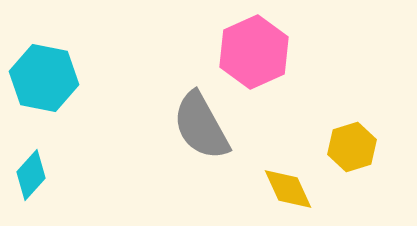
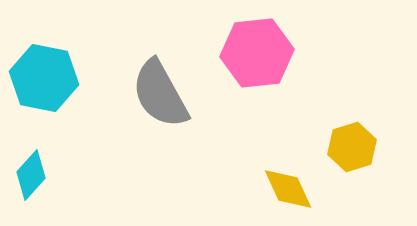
pink hexagon: moved 3 px right, 1 px down; rotated 18 degrees clockwise
gray semicircle: moved 41 px left, 32 px up
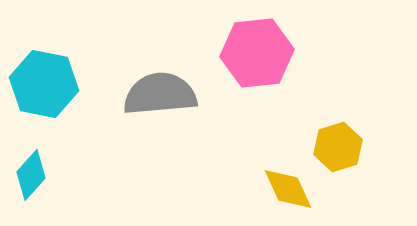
cyan hexagon: moved 6 px down
gray semicircle: rotated 114 degrees clockwise
yellow hexagon: moved 14 px left
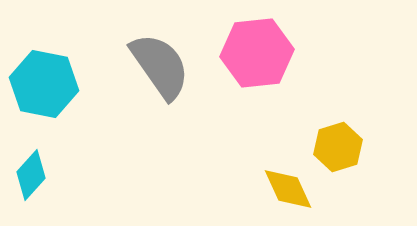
gray semicircle: moved 28 px up; rotated 60 degrees clockwise
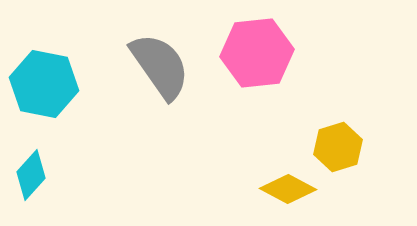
yellow diamond: rotated 38 degrees counterclockwise
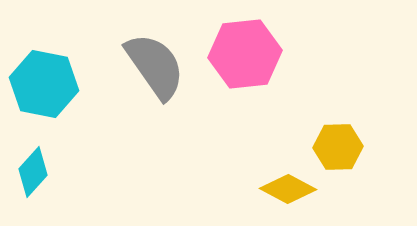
pink hexagon: moved 12 px left, 1 px down
gray semicircle: moved 5 px left
yellow hexagon: rotated 15 degrees clockwise
cyan diamond: moved 2 px right, 3 px up
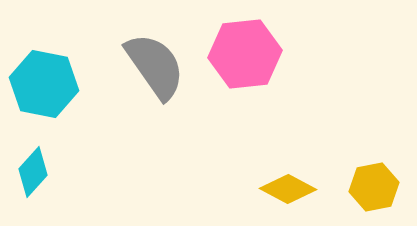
yellow hexagon: moved 36 px right, 40 px down; rotated 9 degrees counterclockwise
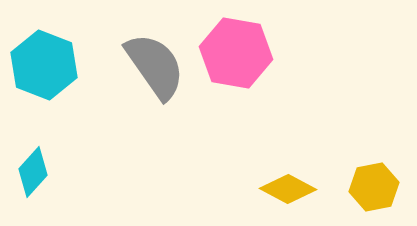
pink hexagon: moved 9 px left, 1 px up; rotated 16 degrees clockwise
cyan hexagon: moved 19 px up; rotated 10 degrees clockwise
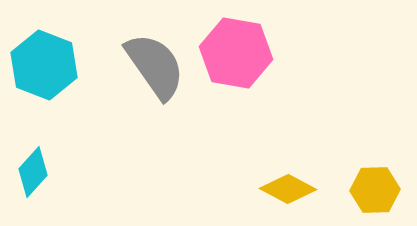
yellow hexagon: moved 1 px right, 3 px down; rotated 9 degrees clockwise
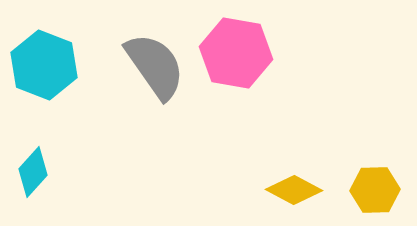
yellow diamond: moved 6 px right, 1 px down
